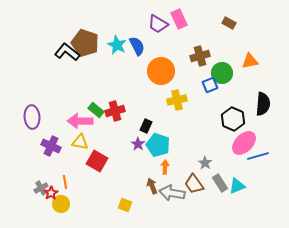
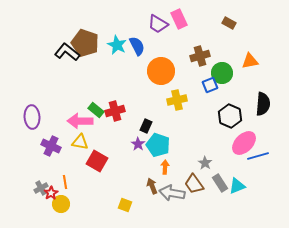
black hexagon: moved 3 px left, 3 px up
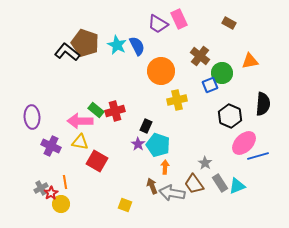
brown cross: rotated 36 degrees counterclockwise
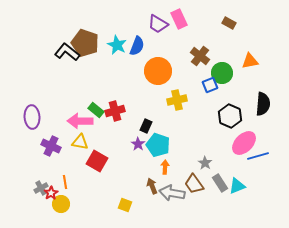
blue semicircle: rotated 48 degrees clockwise
orange circle: moved 3 px left
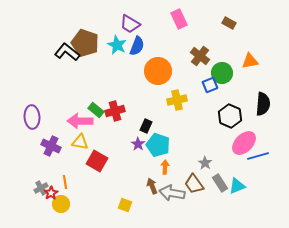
purple trapezoid: moved 28 px left
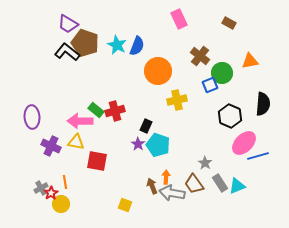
purple trapezoid: moved 62 px left
yellow triangle: moved 4 px left
red square: rotated 20 degrees counterclockwise
orange arrow: moved 1 px right, 10 px down
